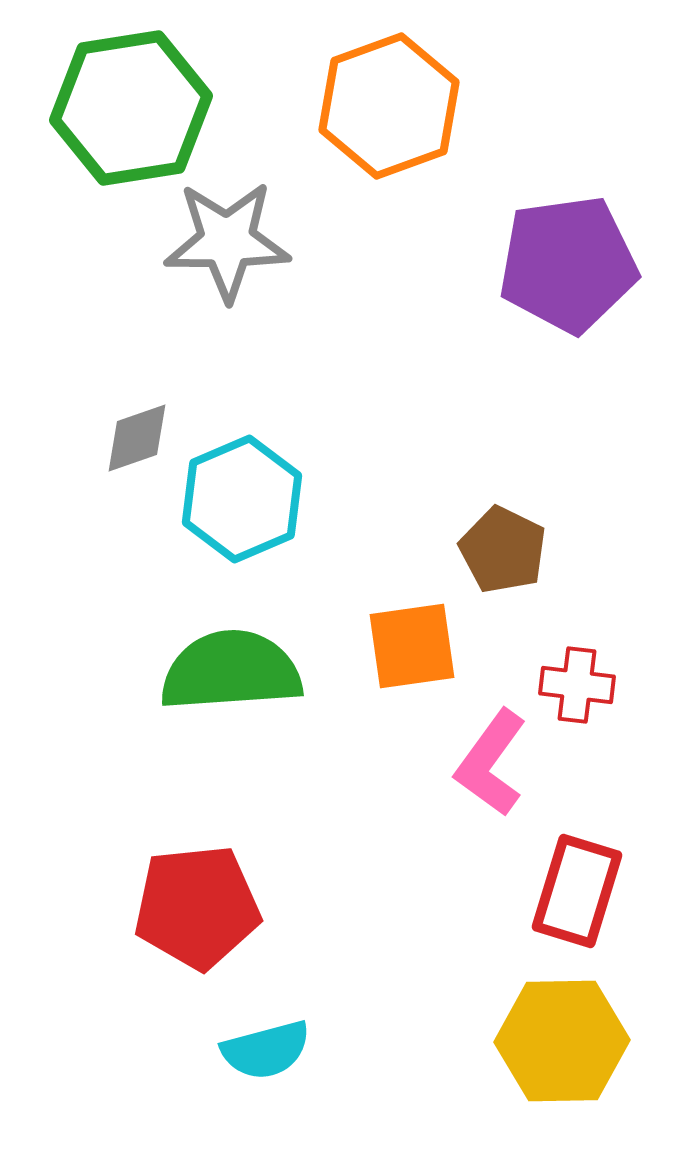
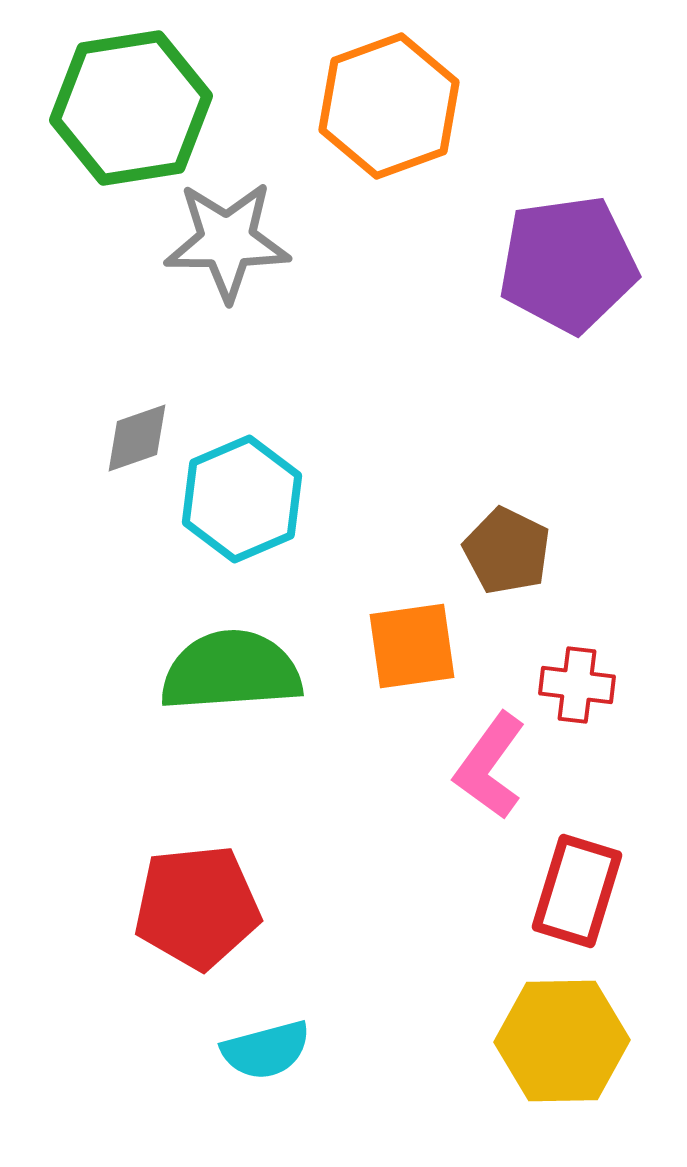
brown pentagon: moved 4 px right, 1 px down
pink L-shape: moved 1 px left, 3 px down
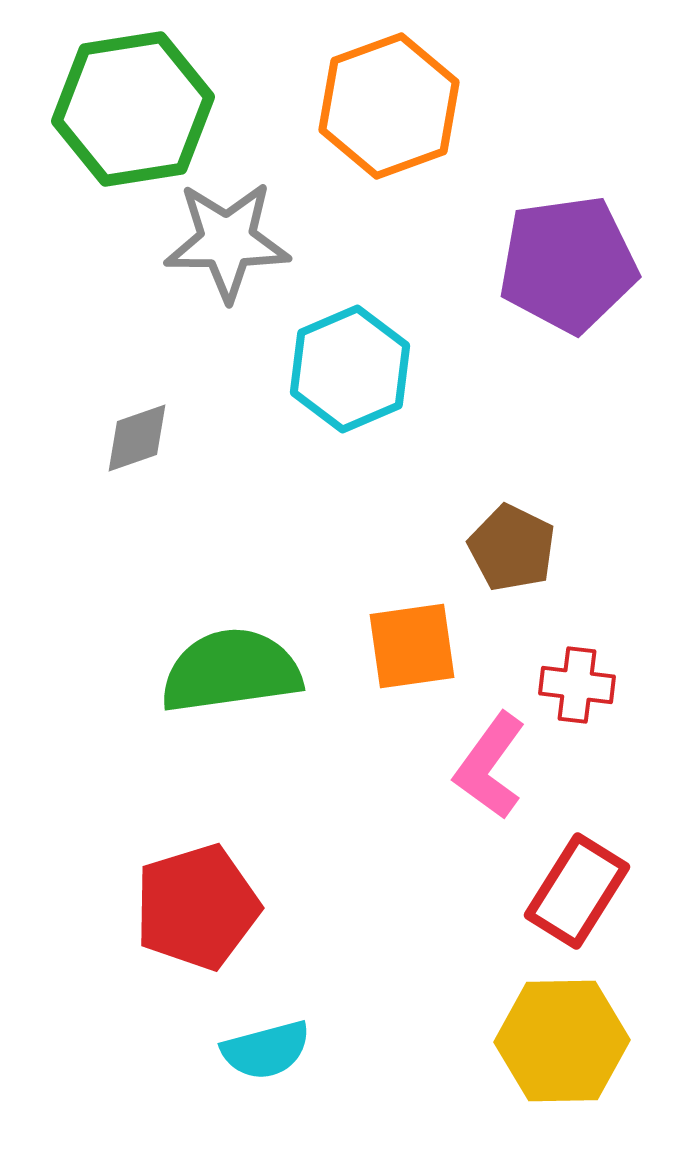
green hexagon: moved 2 px right, 1 px down
cyan hexagon: moved 108 px right, 130 px up
brown pentagon: moved 5 px right, 3 px up
green semicircle: rotated 4 degrees counterclockwise
red rectangle: rotated 15 degrees clockwise
red pentagon: rotated 11 degrees counterclockwise
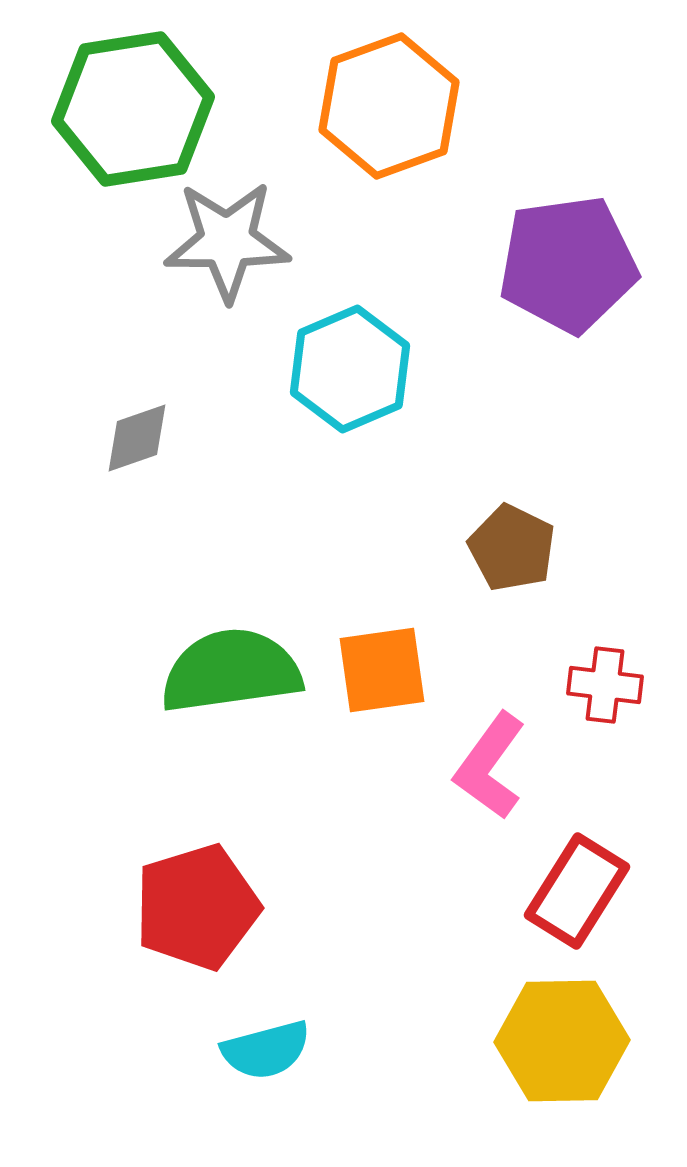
orange square: moved 30 px left, 24 px down
red cross: moved 28 px right
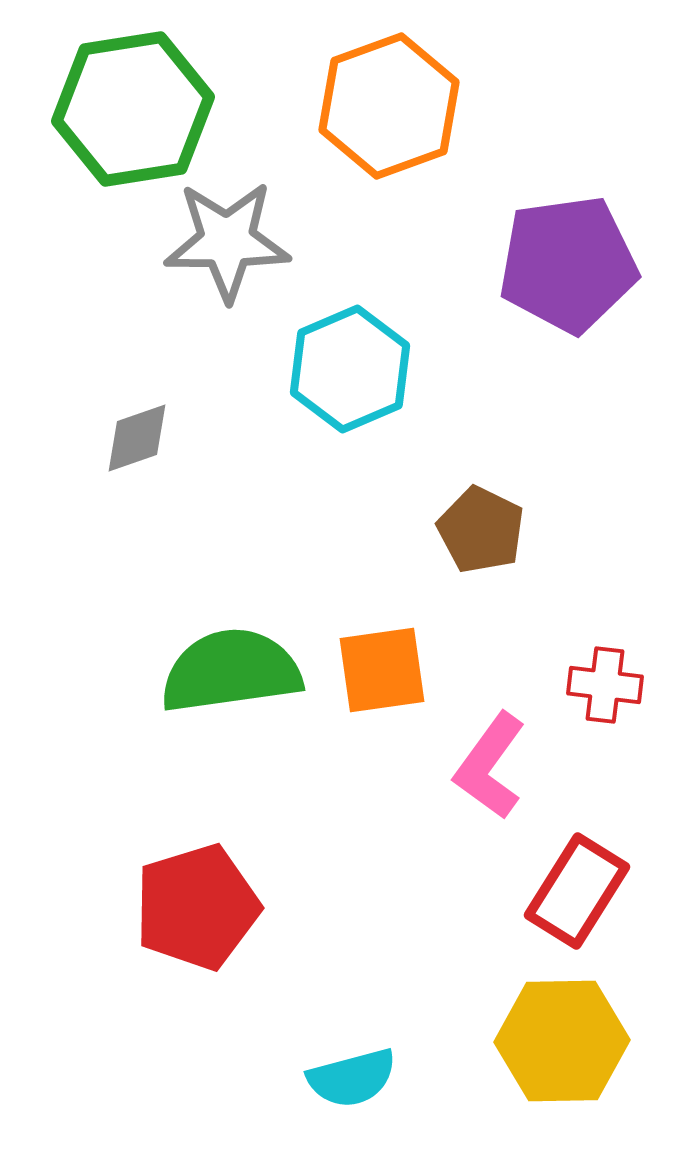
brown pentagon: moved 31 px left, 18 px up
cyan semicircle: moved 86 px right, 28 px down
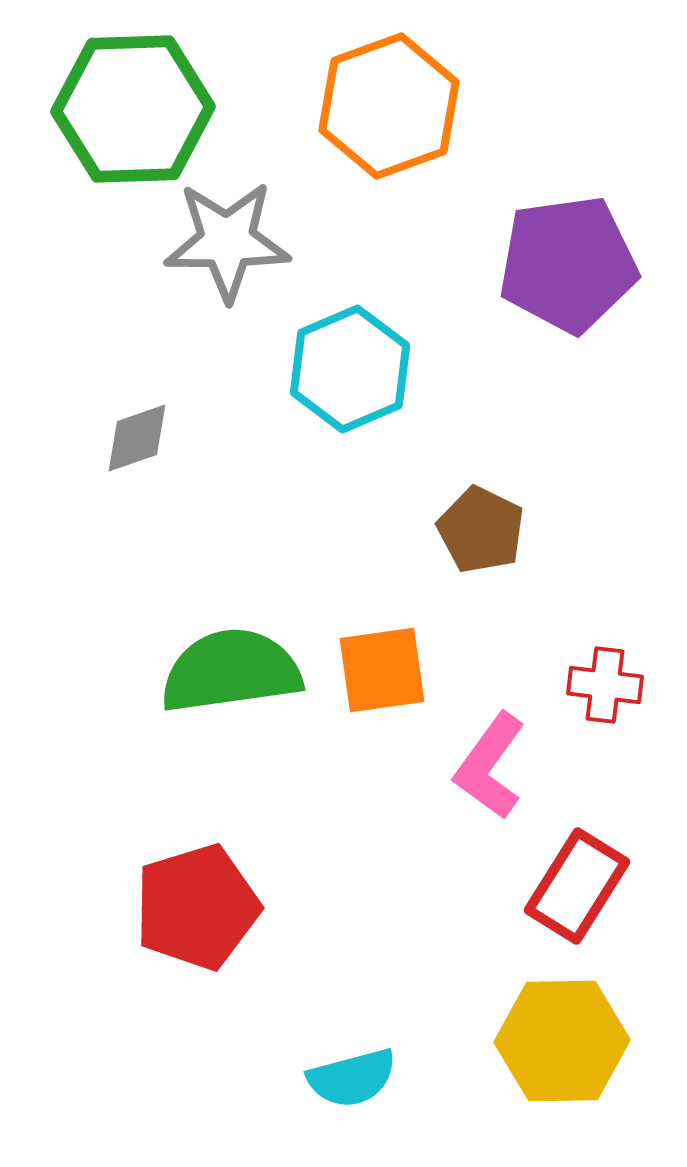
green hexagon: rotated 7 degrees clockwise
red rectangle: moved 5 px up
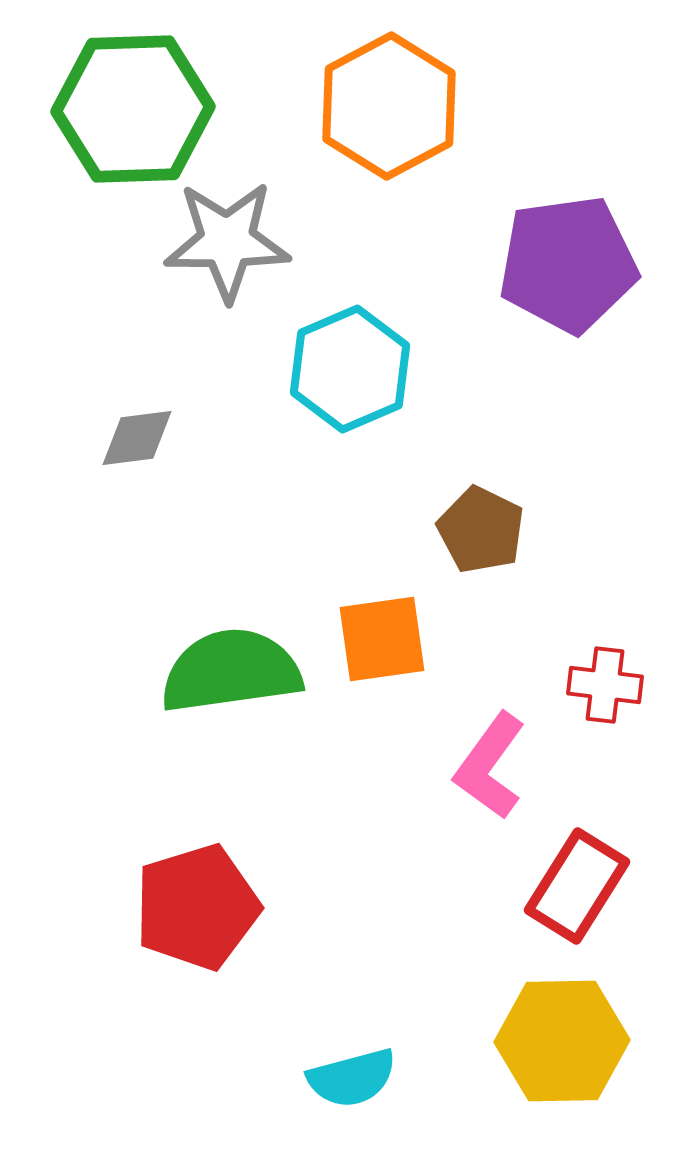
orange hexagon: rotated 8 degrees counterclockwise
gray diamond: rotated 12 degrees clockwise
orange square: moved 31 px up
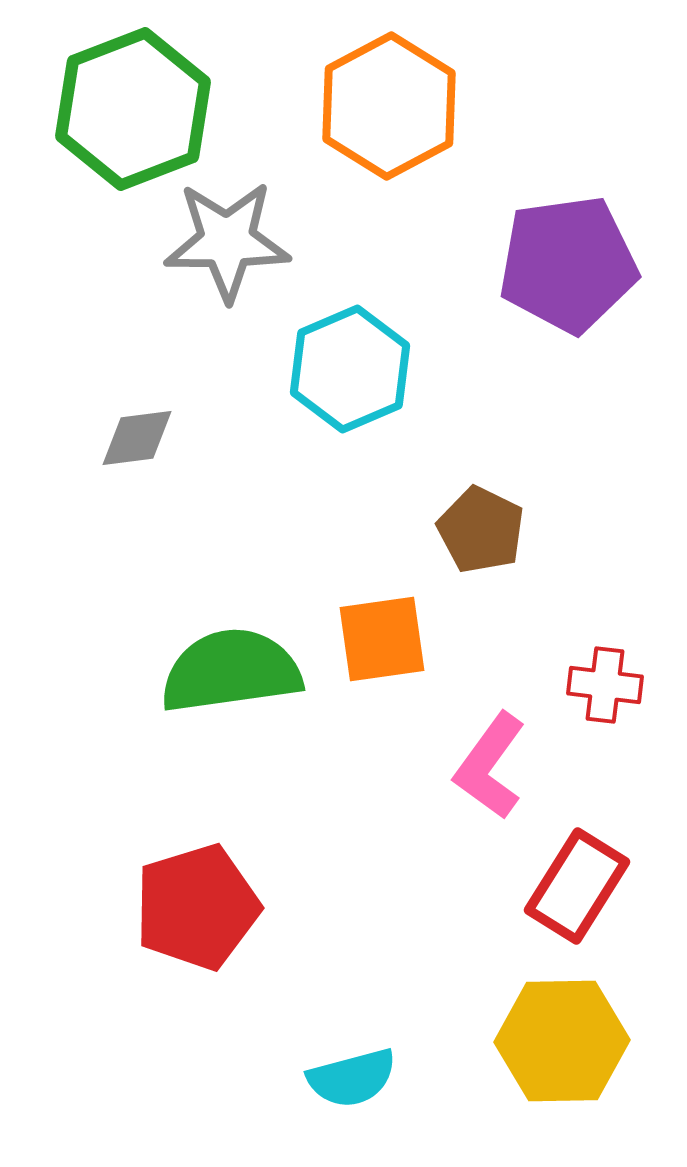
green hexagon: rotated 19 degrees counterclockwise
